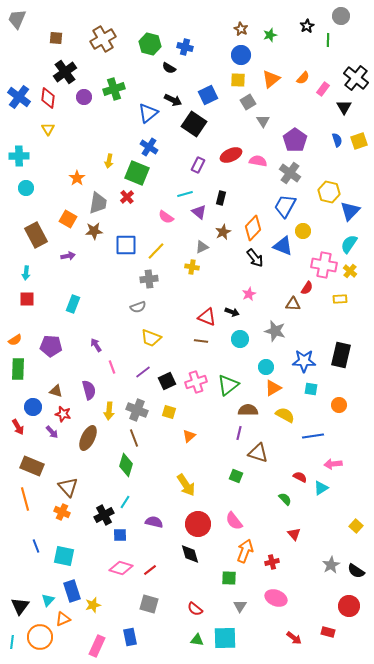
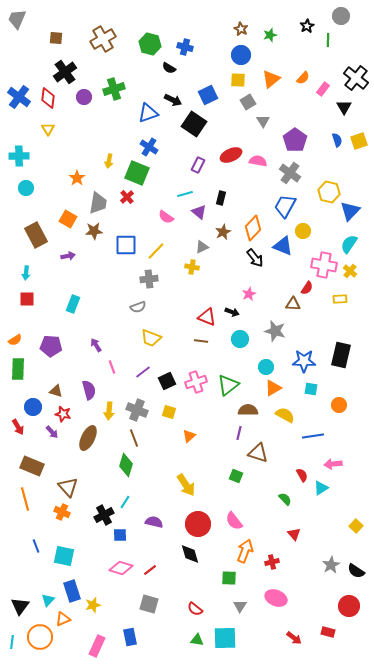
blue triangle at (148, 113): rotated 20 degrees clockwise
red semicircle at (300, 477): moved 2 px right, 2 px up; rotated 32 degrees clockwise
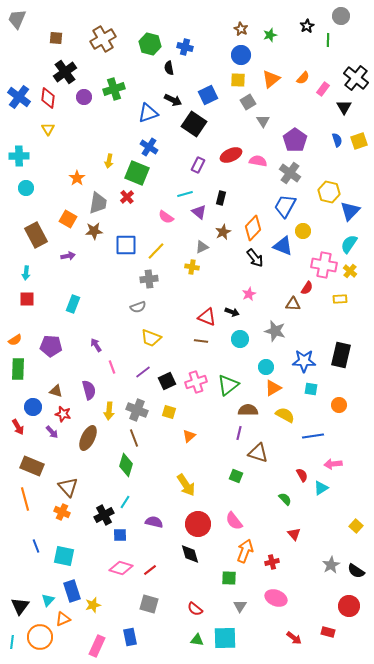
black semicircle at (169, 68): rotated 48 degrees clockwise
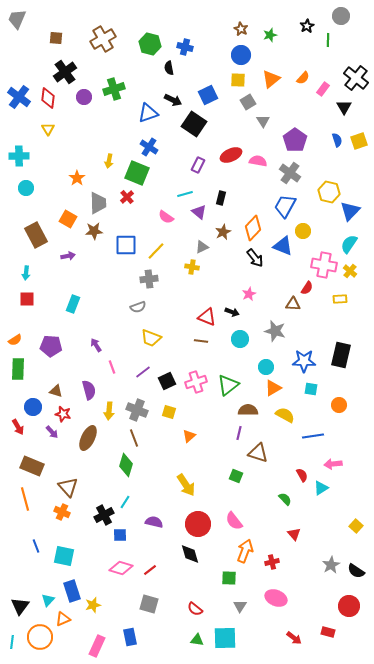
gray trapezoid at (98, 203): rotated 10 degrees counterclockwise
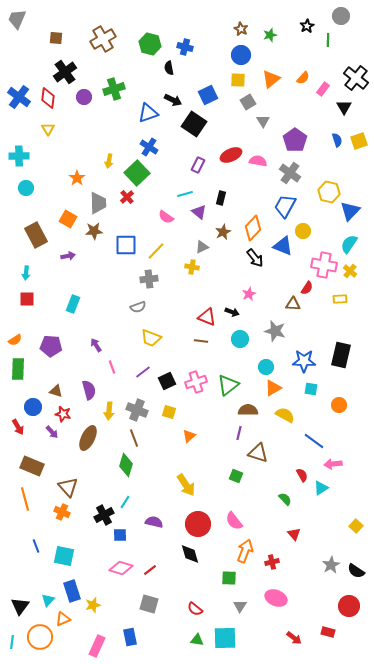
green square at (137, 173): rotated 25 degrees clockwise
blue line at (313, 436): moved 1 px right, 5 px down; rotated 45 degrees clockwise
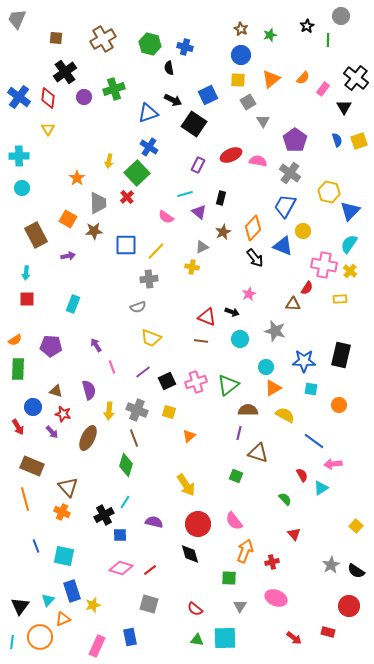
cyan circle at (26, 188): moved 4 px left
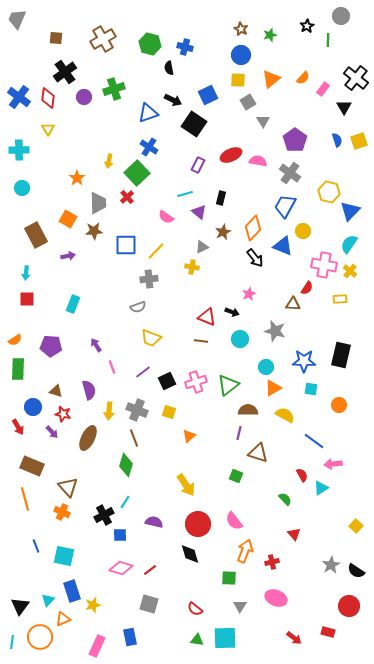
cyan cross at (19, 156): moved 6 px up
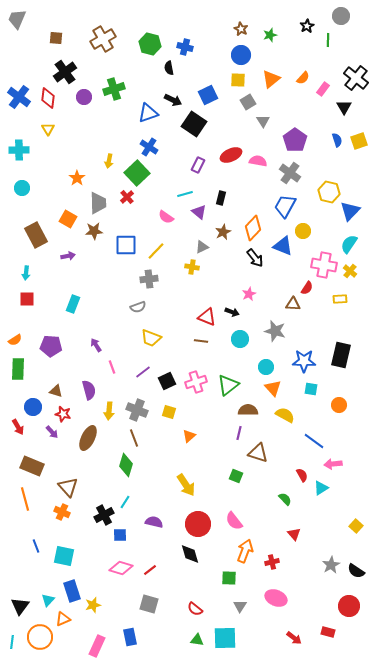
orange triangle at (273, 388): rotated 42 degrees counterclockwise
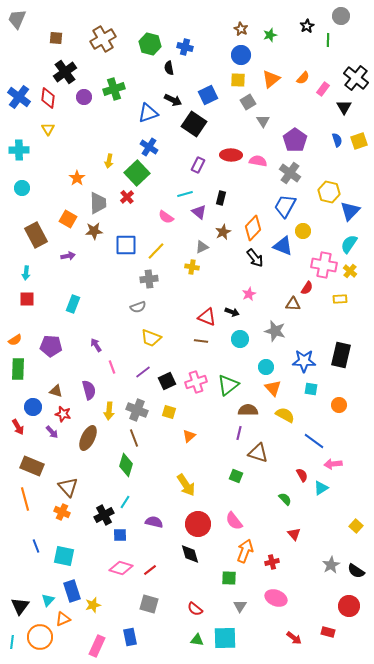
red ellipse at (231, 155): rotated 25 degrees clockwise
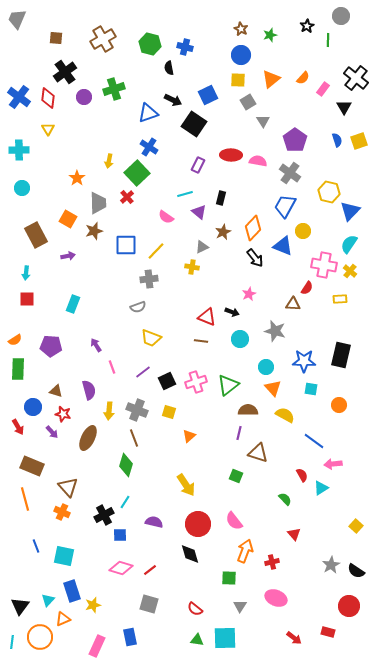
brown star at (94, 231): rotated 12 degrees counterclockwise
